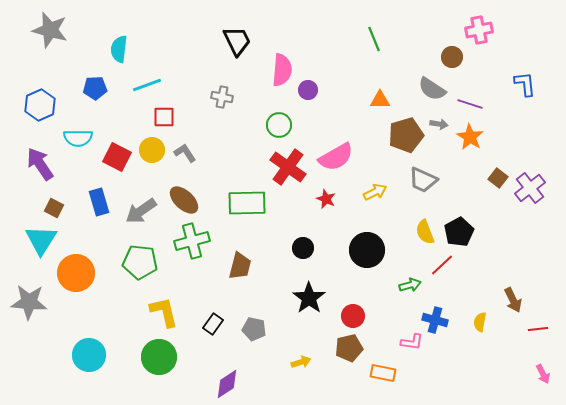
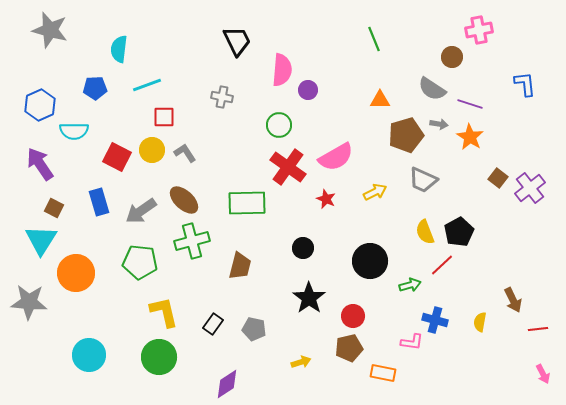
cyan semicircle at (78, 138): moved 4 px left, 7 px up
black circle at (367, 250): moved 3 px right, 11 px down
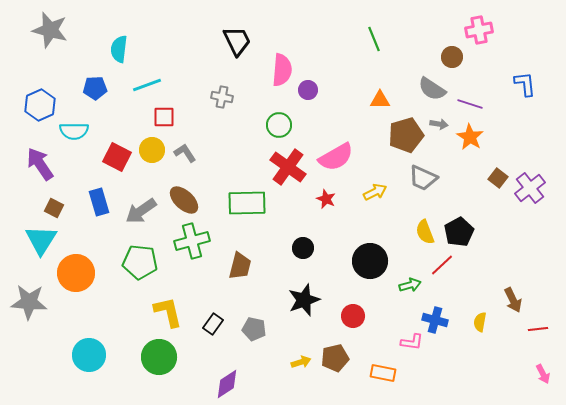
gray trapezoid at (423, 180): moved 2 px up
black star at (309, 298): moved 5 px left, 2 px down; rotated 16 degrees clockwise
yellow L-shape at (164, 312): moved 4 px right
brown pentagon at (349, 348): moved 14 px left, 10 px down
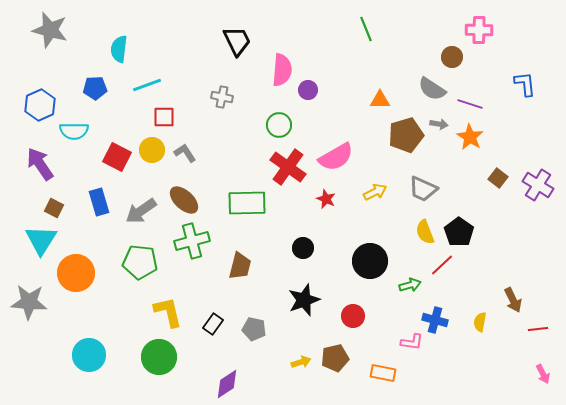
pink cross at (479, 30): rotated 12 degrees clockwise
green line at (374, 39): moved 8 px left, 10 px up
gray trapezoid at (423, 178): moved 11 px down
purple cross at (530, 188): moved 8 px right, 3 px up; rotated 20 degrees counterclockwise
black pentagon at (459, 232): rotated 8 degrees counterclockwise
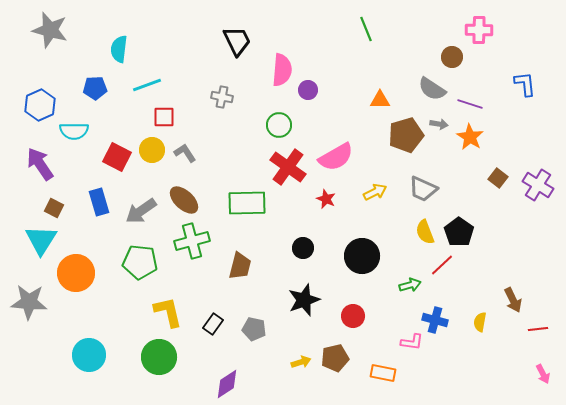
black circle at (370, 261): moved 8 px left, 5 px up
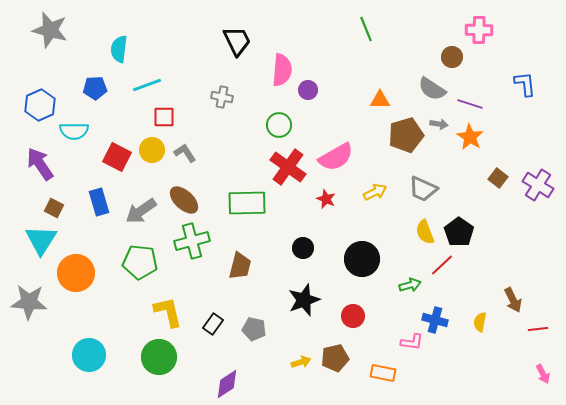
black circle at (362, 256): moved 3 px down
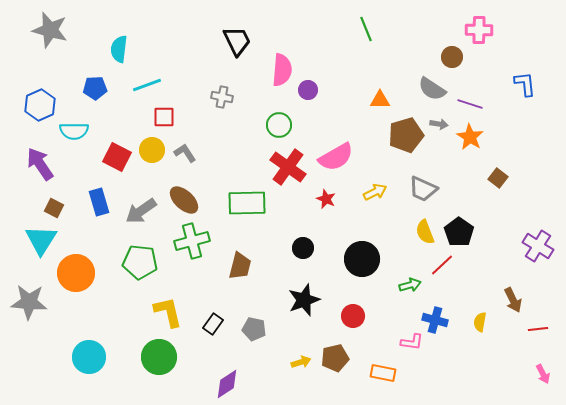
purple cross at (538, 185): moved 61 px down
cyan circle at (89, 355): moved 2 px down
